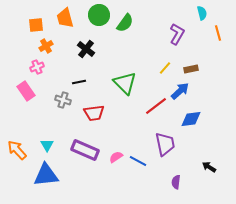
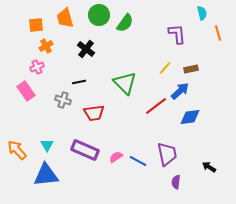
purple L-shape: rotated 35 degrees counterclockwise
blue diamond: moved 1 px left, 2 px up
purple trapezoid: moved 2 px right, 10 px down
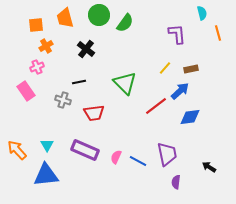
pink semicircle: rotated 32 degrees counterclockwise
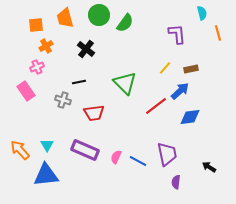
orange arrow: moved 3 px right
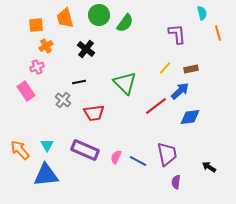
gray cross: rotated 21 degrees clockwise
